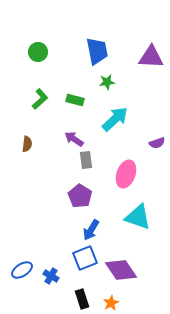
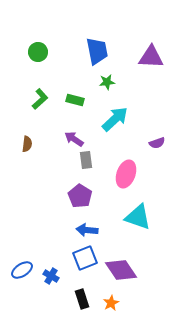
blue arrow: moved 4 px left; rotated 65 degrees clockwise
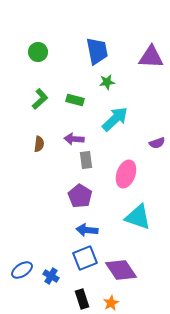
purple arrow: rotated 30 degrees counterclockwise
brown semicircle: moved 12 px right
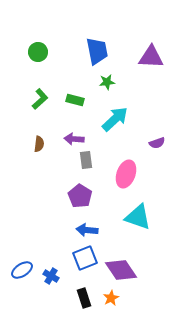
black rectangle: moved 2 px right, 1 px up
orange star: moved 5 px up
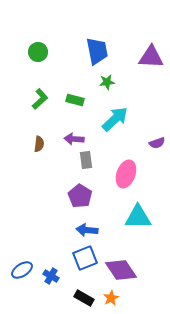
cyan triangle: rotated 20 degrees counterclockwise
black rectangle: rotated 42 degrees counterclockwise
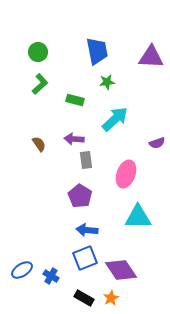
green L-shape: moved 15 px up
brown semicircle: rotated 42 degrees counterclockwise
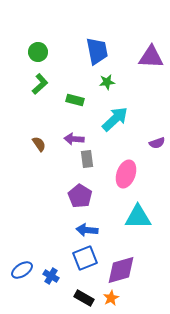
gray rectangle: moved 1 px right, 1 px up
purple diamond: rotated 72 degrees counterclockwise
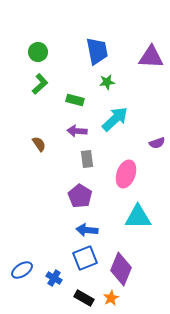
purple arrow: moved 3 px right, 8 px up
purple diamond: moved 1 px up; rotated 52 degrees counterclockwise
blue cross: moved 3 px right, 2 px down
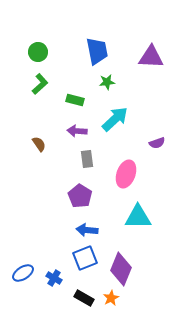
blue ellipse: moved 1 px right, 3 px down
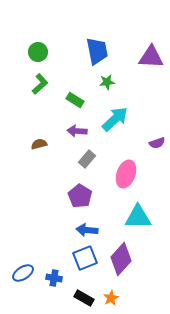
green rectangle: rotated 18 degrees clockwise
brown semicircle: rotated 70 degrees counterclockwise
gray rectangle: rotated 48 degrees clockwise
purple diamond: moved 10 px up; rotated 20 degrees clockwise
blue cross: rotated 21 degrees counterclockwise
